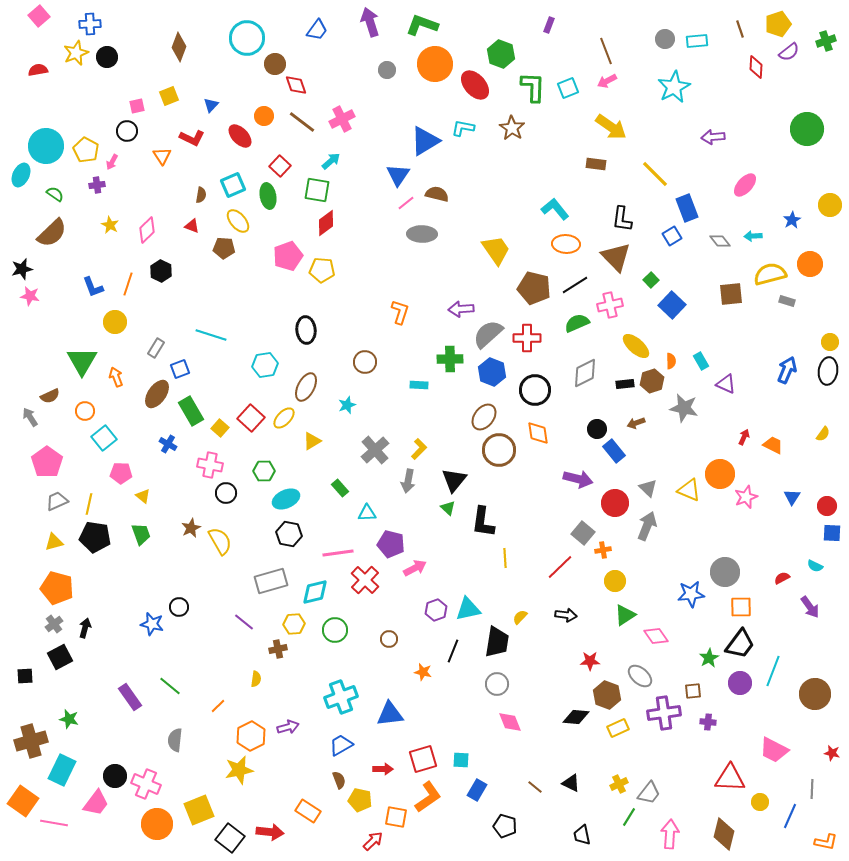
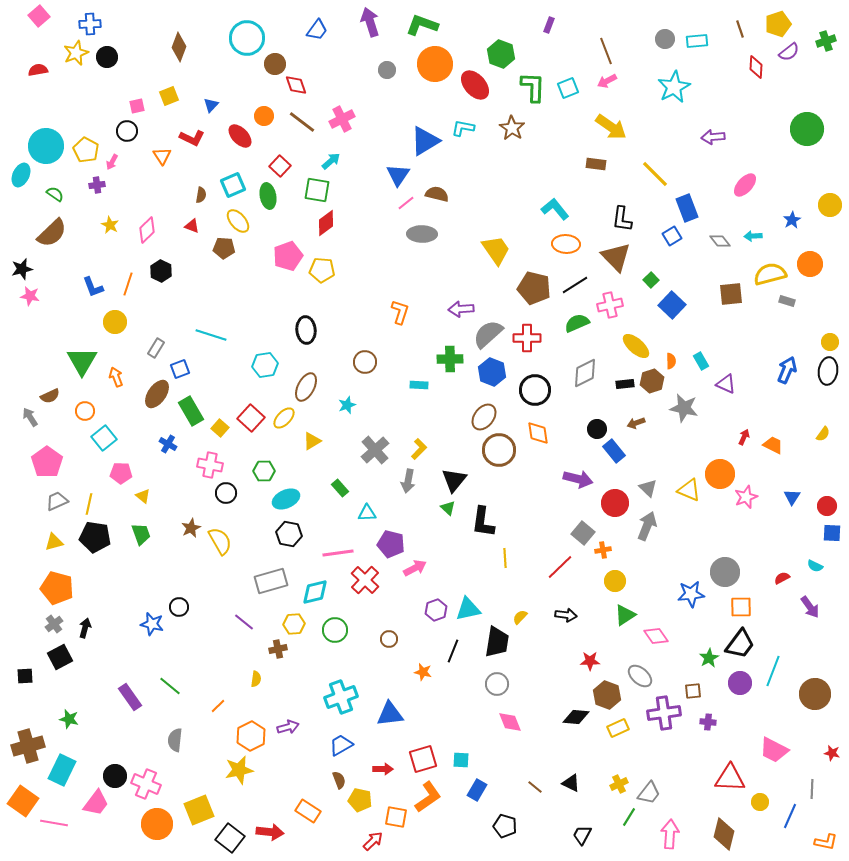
brown cross at (31, 741): moved 3 px left, 5 px down
black trapezoid at (582, 835): rotated 40 degrees clockwise
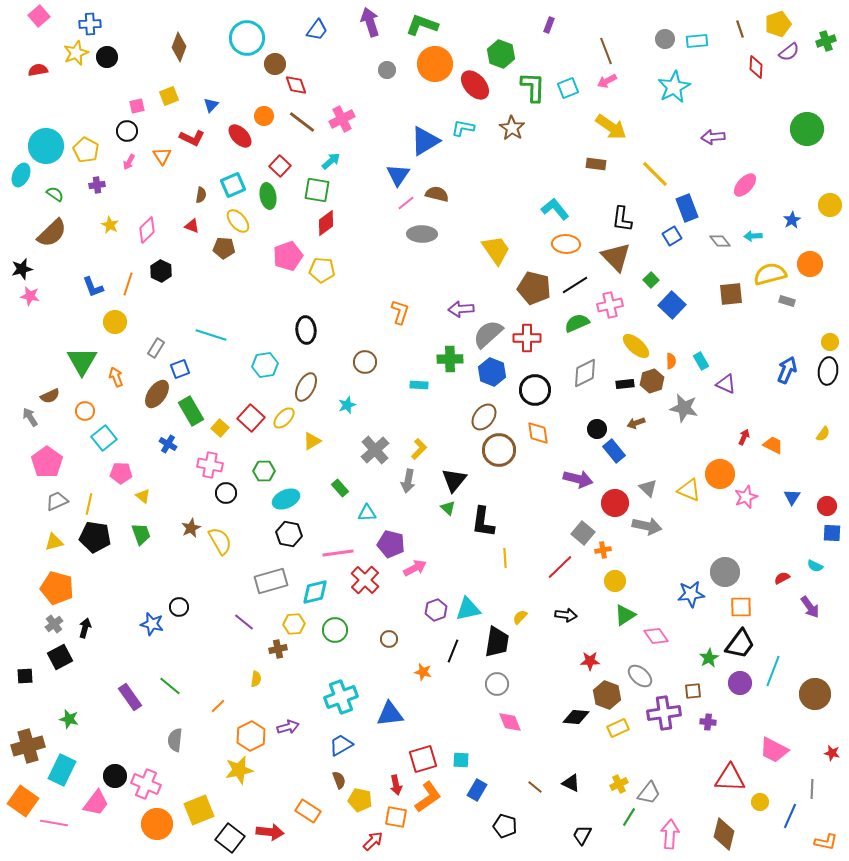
pink arrow at (112, 162): moved 17 px right
gray arrow at (647, 526): rotated 80 degrees clockwise
red arrow at (383, 769): moved 13 px right, 16 px down; rotated 78 degrees clockwise
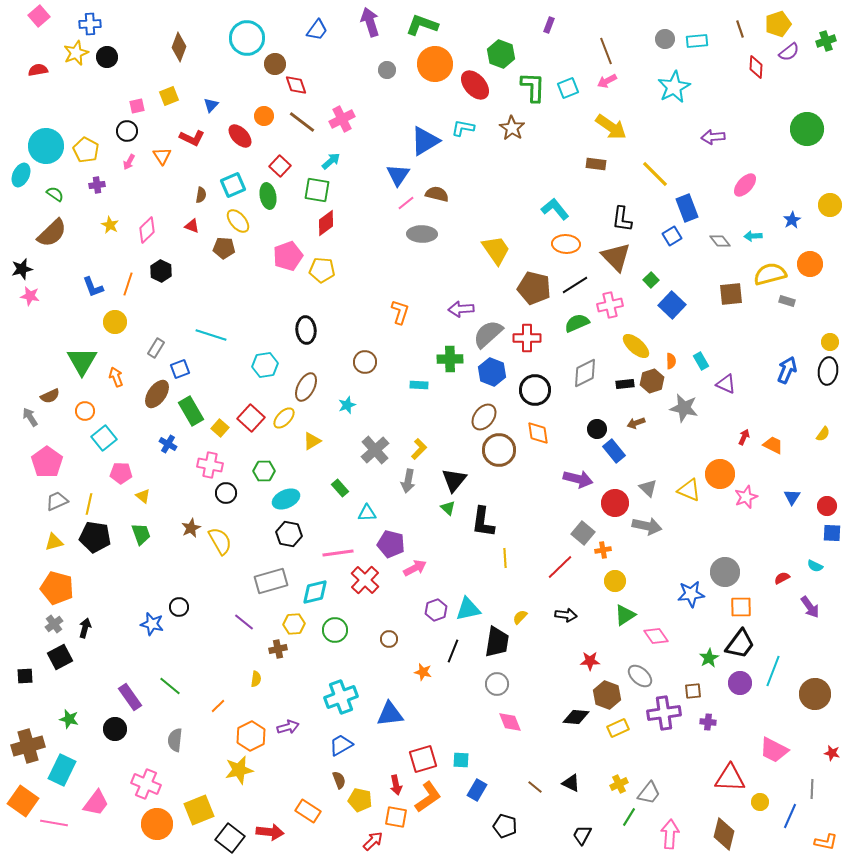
black circle at (115, 776): moved 47 px up
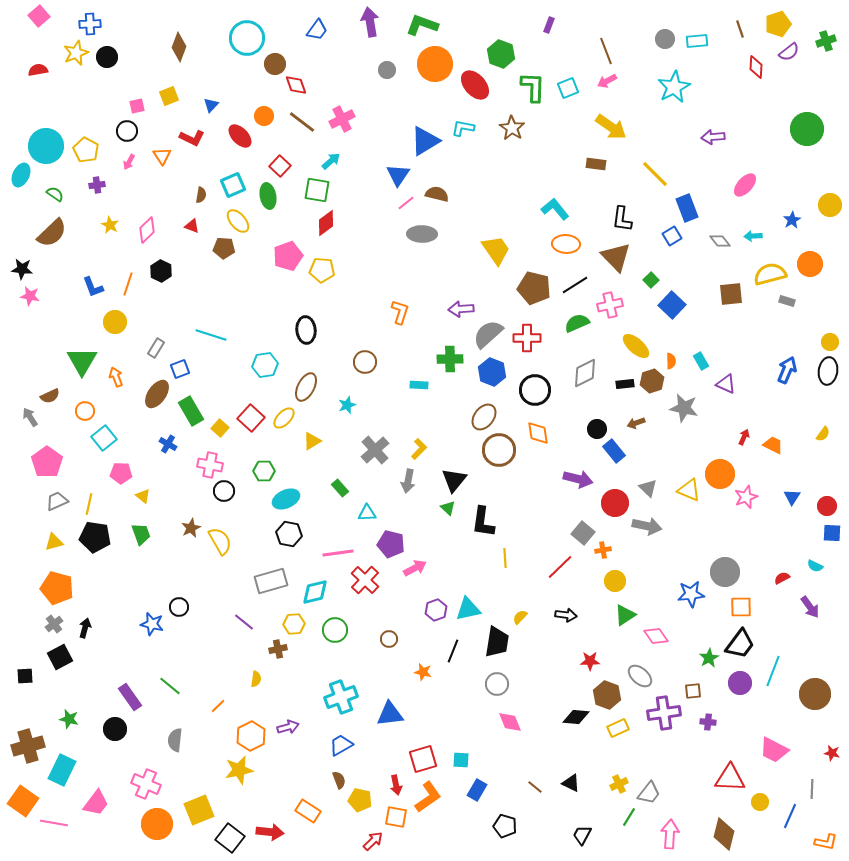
purple arrow at (370, 22): rotated 8 degrees clockwise
black star at (22, 269): rotated 20 degrees clockwise
black circle at (226, 493): moved 2 px left, 2 px up
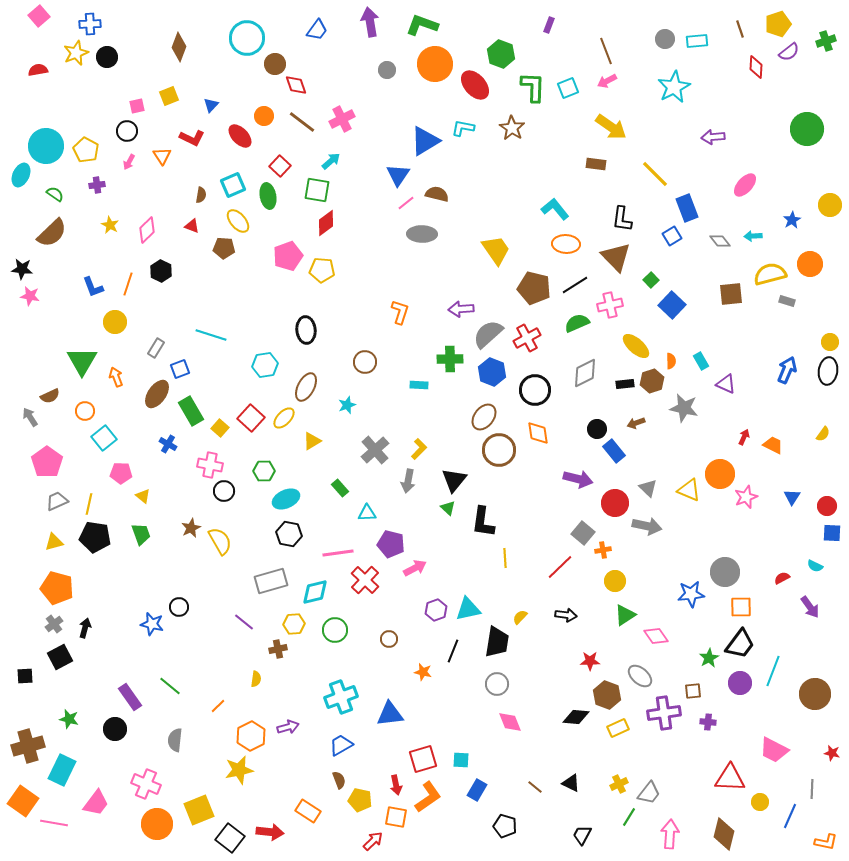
red cross at (527, 338): rotated 28 degrees counterclockwise
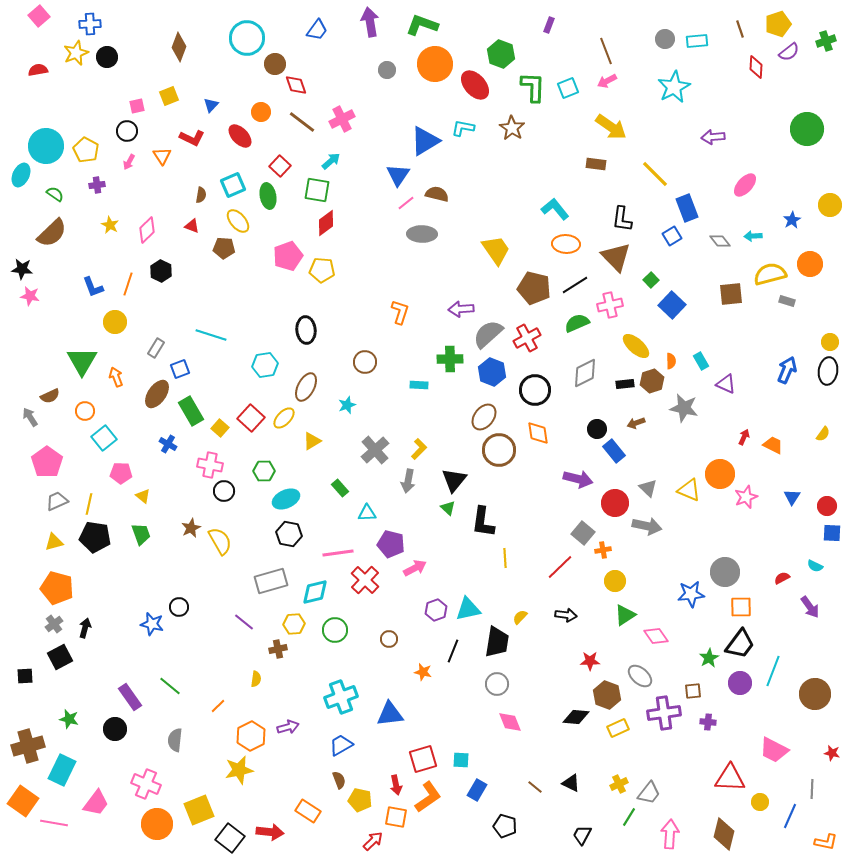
orange circle at (264, 116): moved 3 px left, 4 px up
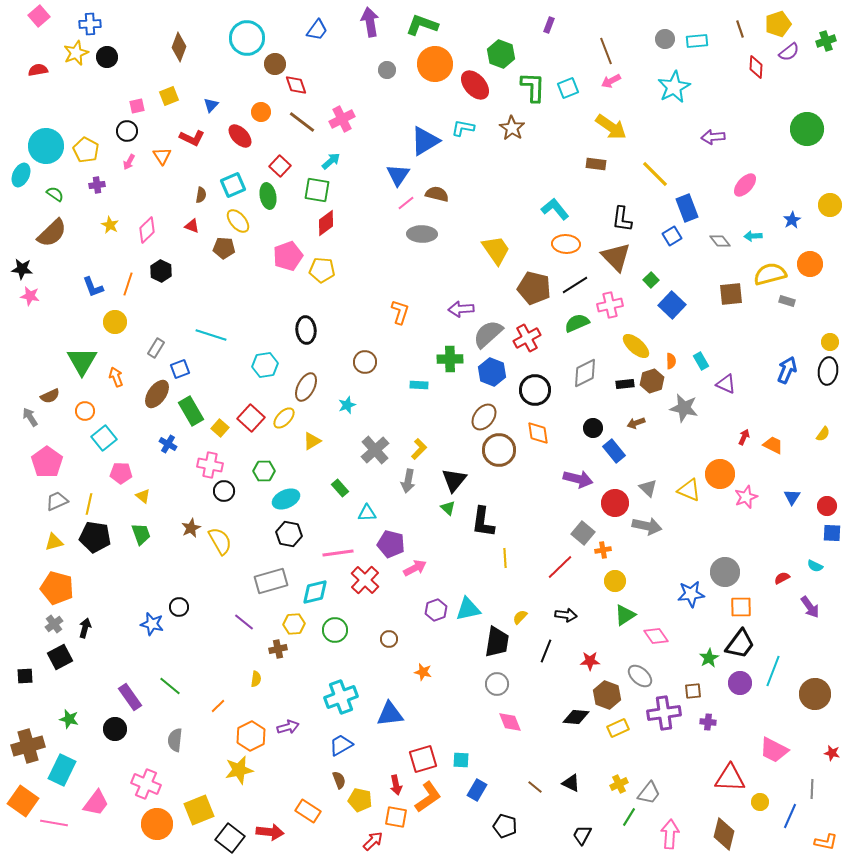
pink arrow at (607, 81): moved 4 px right
black circle at (597, 429): moved 4 px left, 1 px up
black line at (453, 651): moved 93 px right
